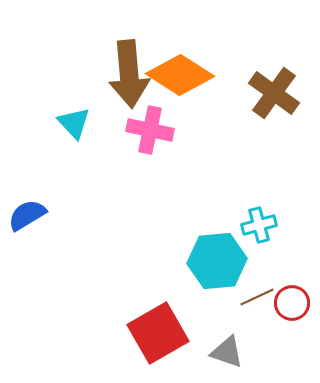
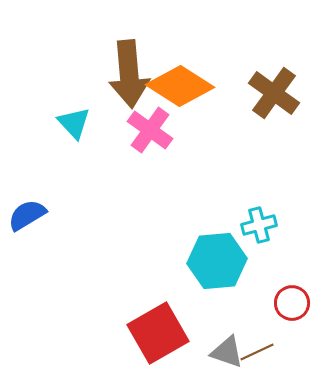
orange diamond: moved 11 px down
pink cross: rotated 24 degrees clockwise
brown line: moved 55 px down
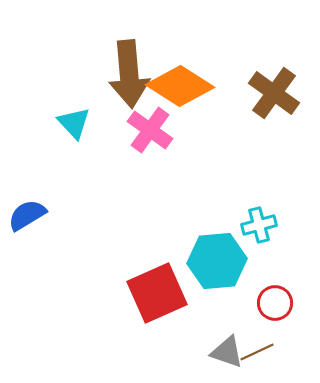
red circle: moved 17 px left
red square: moved 1 px left, 40 px up; rotated 6 degrees clockwise
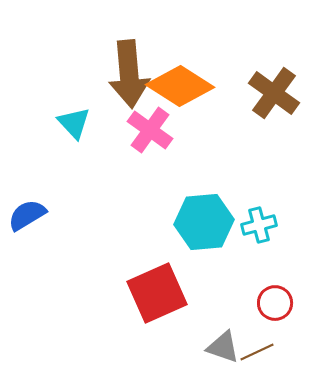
cyan hexagon: moved 13 px left, 39 px up
gray triangle: moved 4 px left, 5 px up
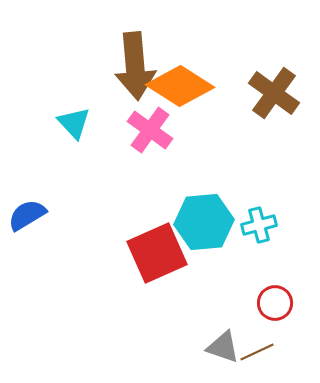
brown arrow: moved 6 px right, 8 px up
red square: moved 40 px up
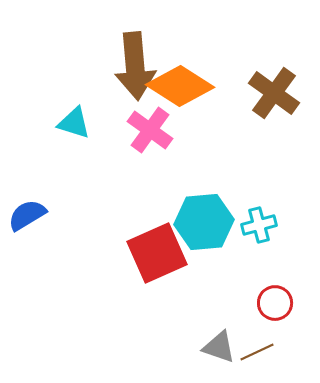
cyan triangle: rotated 30 degrees counterclockwise
gray triangle: moved 4 px left
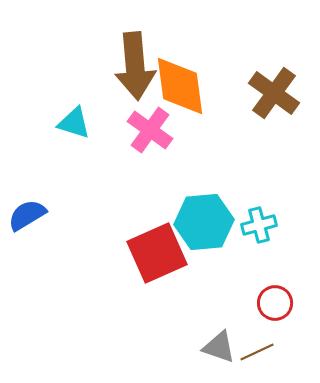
orange diamond: rotated 50 degrees clockwise
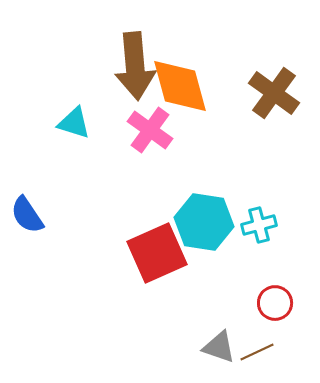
orange diamond: rotated 8 degrees counterclockwise
blue semicircle: rotated 93 degrees counterclockwise
cyan hexagon: rotated 14 degrees clockwise
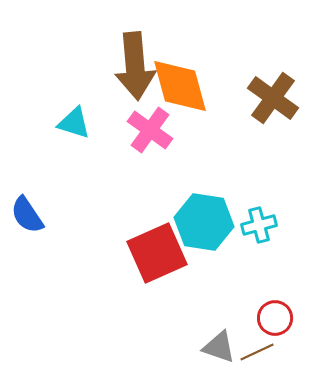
brown cross: moved 1 px left, 5 px down
red circle: moved 15 px down
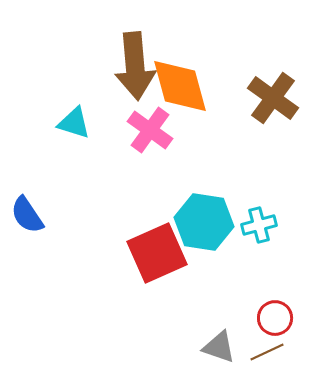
brown line: moved 10 px right
